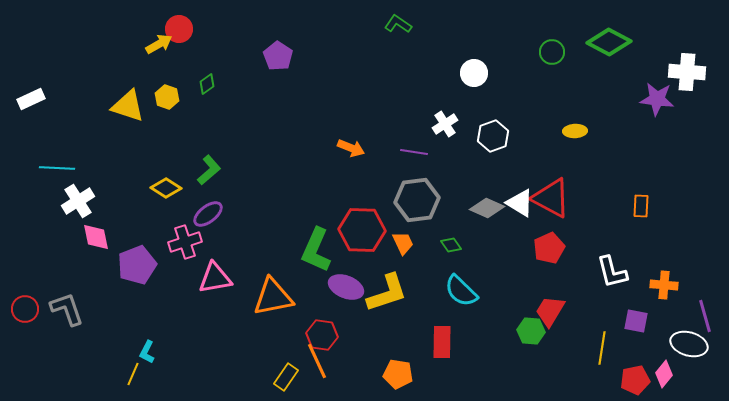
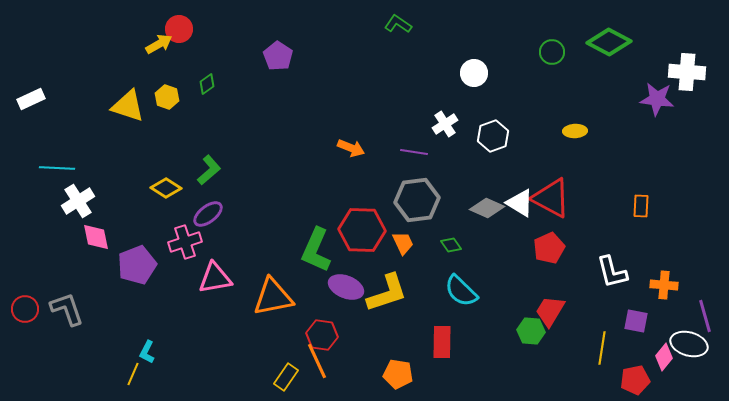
pink diamond at (664, 374): moved 17 px up
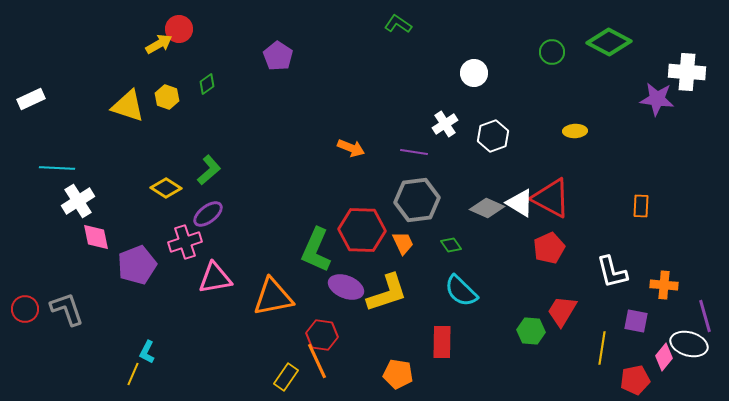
red trapezoid at (550, 311): moved 12 px right
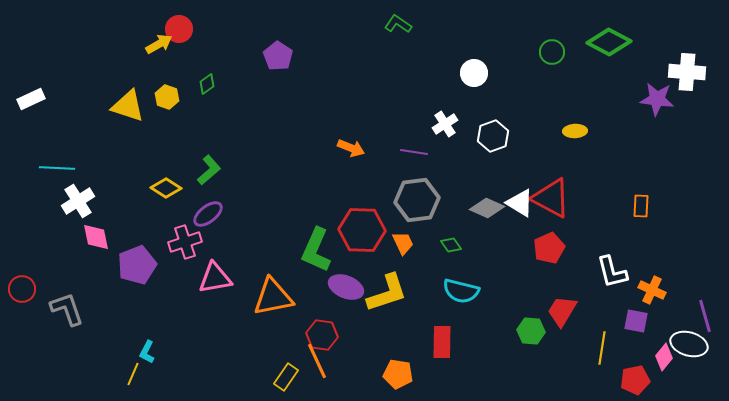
orange cross at (664, 285): moved 12 px left, 5 px down; rotated 20 degrees clockwise
cyan semicircle at (461, 291): rotated 30 degrees counterclockwise
red circle at (25, 309): moved 3 px left, 20 px up
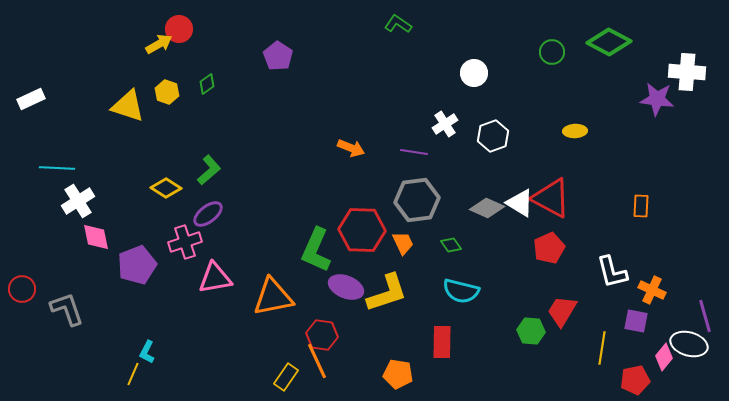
yellow hexagon at (167, 97): moved 5 px up
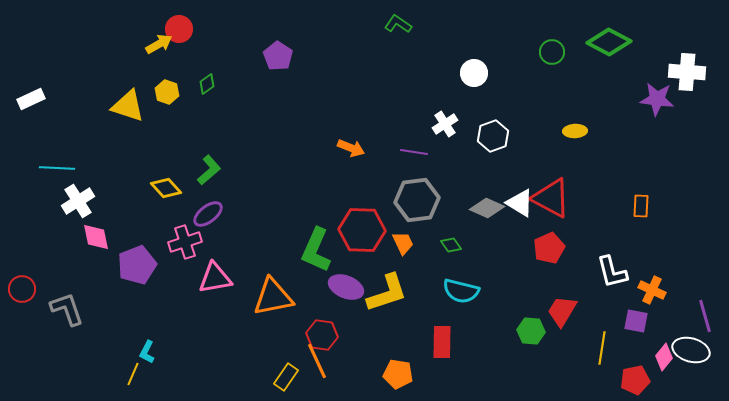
yellow diamond at (166, 188): rotated 16 degrees clockwise
white ellipse at (689, 344): moved 2 px right, 6 px down
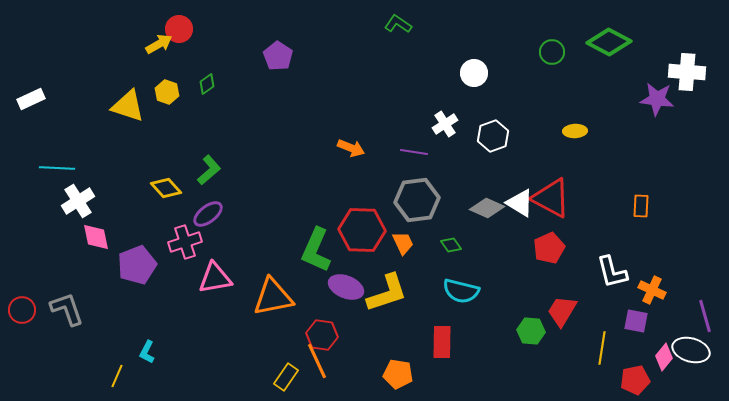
red circle at (22, 289): moved 21 px down
yellow line at (133, 374): moved 16 px left, 2 px down
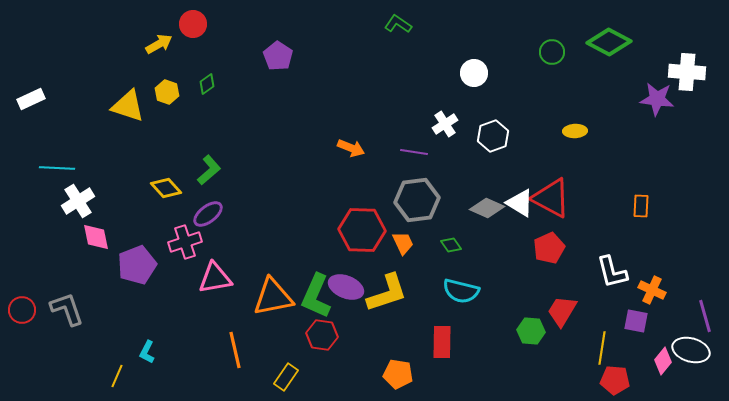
red circle at (179, 29): moved 14 px right, 5 px up
green L-shape at (316, 250): moved 46 px down
pink diamond at (664, 357): moved 1 px left, 4 px down
orange line at (317, 361): moved 82 px left, 11 px up; rotated 12 degrees clockwise
red pentagon at (635, 380): moved 20 px left; rotated 16 degrees clockwise
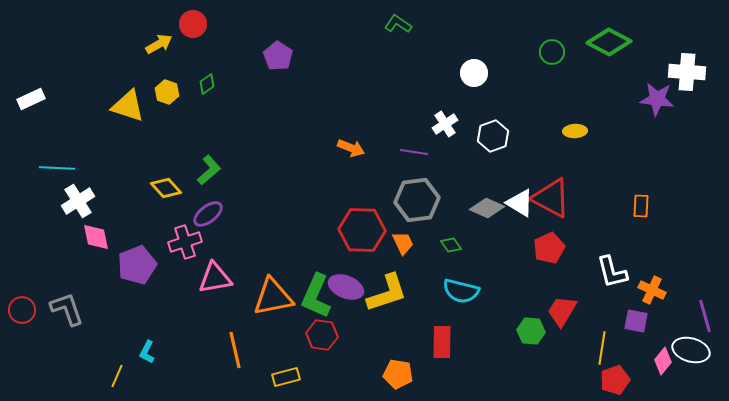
yellow rectangle at (286, 377): rotated 40 degrees clockwise
red pentagon at (615, 380): rotated 24 degrees counterclockwise
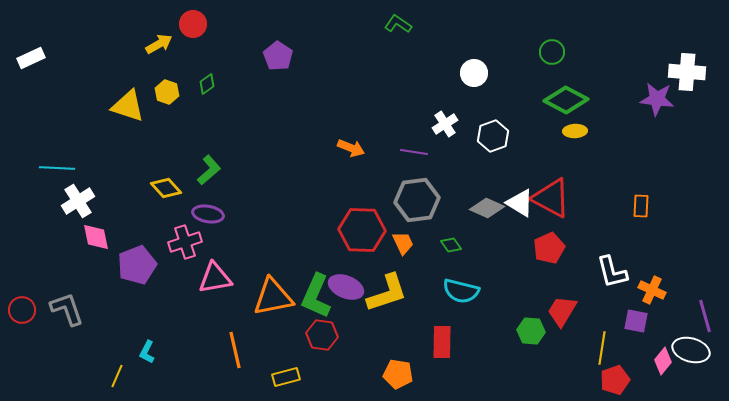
green diamond at (609, 42): moved 43 px left, 58 px down
white rectangle at (31, 99): moved 41 px up
purple ellipse at (208, 214): rotated 48 degrees clockwise
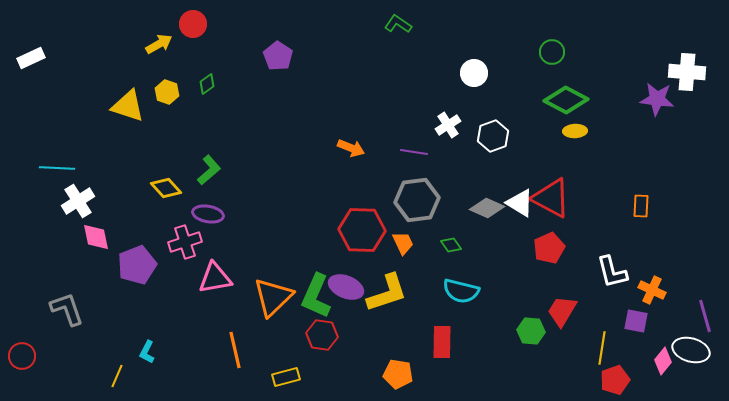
white cross at (445, 124): moved 3 px right, 1 px down
orange triangle at (273, 297): rotated 33 degrees counterclockwise
red circle at (22, 310): moved 46 px down
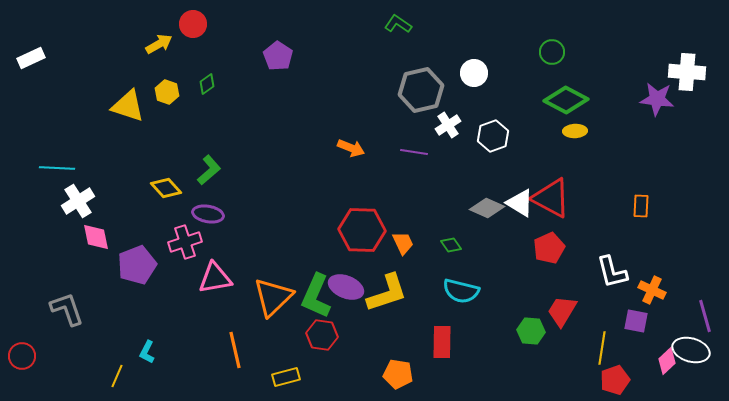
gray hexagon at (417, 200): moved 4 px right, 110 px up; rotated 6 degrees counterclockwise
pink diamond at (663, 361): moved 4 px right; rotated 8 degrees clockwise
